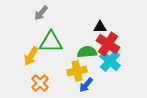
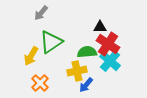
green triangle: rotated 35 degrees counterclockwise
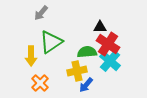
yellow arrow: rotated 30 degrees counterclockwise
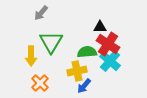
green triangle: rotated 25 degrees counterclockwise
blue arrow: moved 2 px left, 1 px down
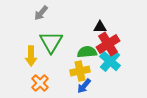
red cross: rotated 25 degrees clockwise
yellow cross: moved 3 px right
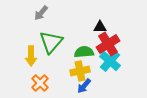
green triangle: rotated 10 degrees clockwise
green semicircle: moved 3 px left
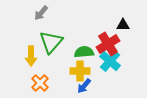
black triangle: moved 23 px right, 2 px up
yellow cross: rotated 12 degrees clockwise
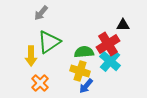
green triangle: moved 2 px left; rotated 15 degrees clockwise
yellow cross: rotated 18 degrees clockwise
blue arrow: moved 2 px right
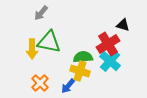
black triangle: rotated 16 degrees clockwise
green triangle: rotated 45 degrees clockwise
green semicircle: moved 1 px left, 5 px down
yellow arrow: moved 1 px right, 7 px up
blue arrow: moved 18 px left
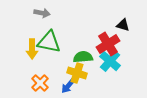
gray arrow: moved 1 px right; rotated 119 degrees counterclockwise
yellow cross: moved 3 px left, 2 px down
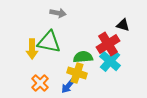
gray arrow: moved 16 px right
